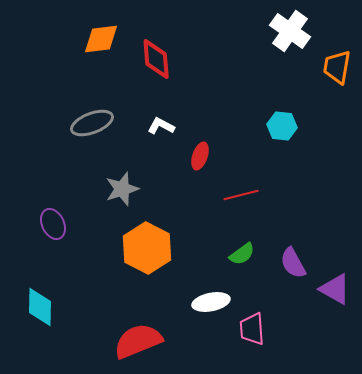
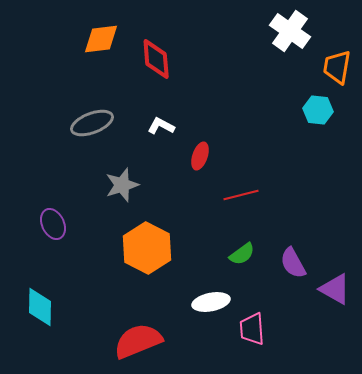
cyan hexagon: moved 36 px right, 16 px up
gray star: moved 4 px up
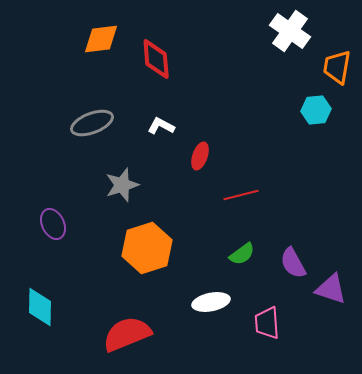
cyan hexagon: moved 2 px left; rotated 12 degrees counterclockwise
orange hexagon: rotated 15 degrees clockwise
purple triangle: moved 4 px left; rotated 12 degrees counterclockwise
pink trapezoid: moved 15 px right, 6 px up
red semicircle: moved 11 px left, 7 px up
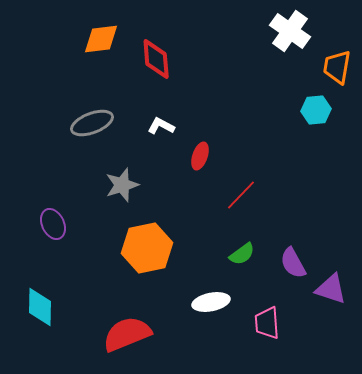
red line: rotated 32 degrees counterclockwise
orange hexagon: rotated 6 degrees clockwise
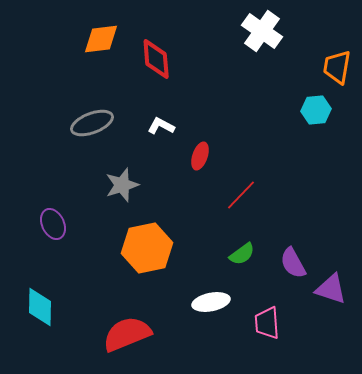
white cross: moved 28 px left
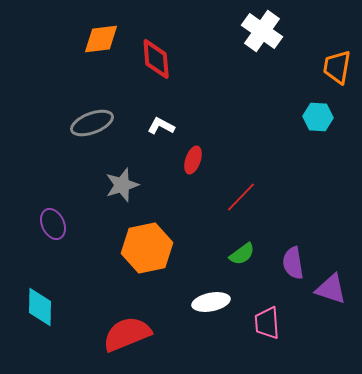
cyan hexagon: moved 2 px right, 7 px down; rotated 8 degrees clockwise
red ellipse: moved 7 px left, 4 px down
red line: moved 2 px down
purple semicircle: rotated 20 degrees clockwise
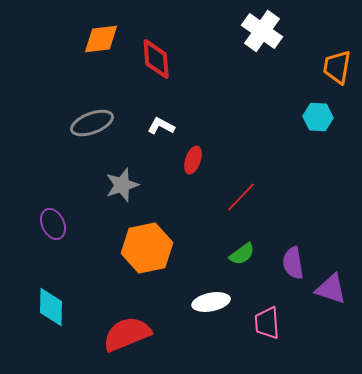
cyan diamond: moved 11 px right
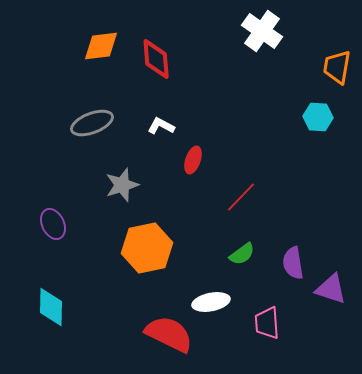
orange diamond: moved 7 px down
red semicircle: moved 42 px right; rotated 48 degrees clockwise
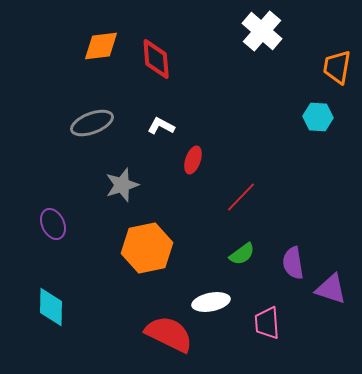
white cross: rotated 6 degrees clockwise
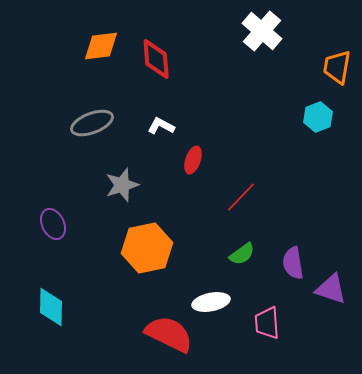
cyan hexagon: rotated 24 degrees counterclockwise
